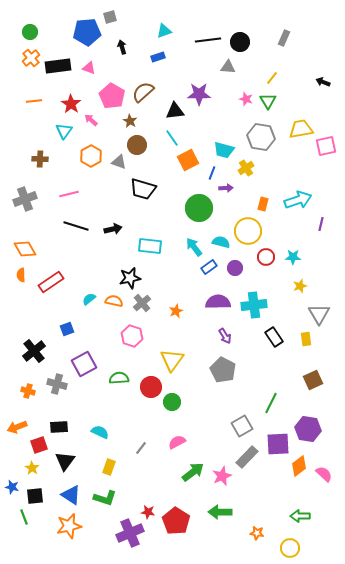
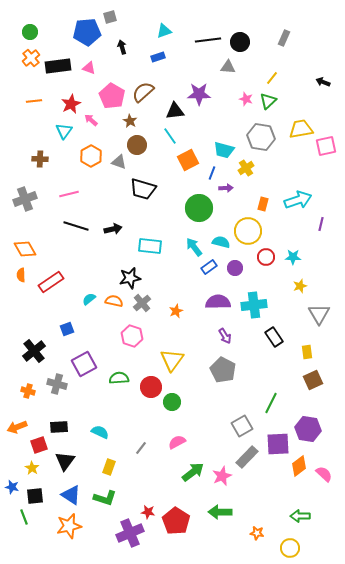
green triangle at (268, 101): rotated 18 degrees clockwise
red star at (71, 104): rotated 12 degrees clockwise
cyan line at (172, 138): moved 2 px left, 2 px up
yellow rectangle at (306, 339): moved 1 px right, 13 px down
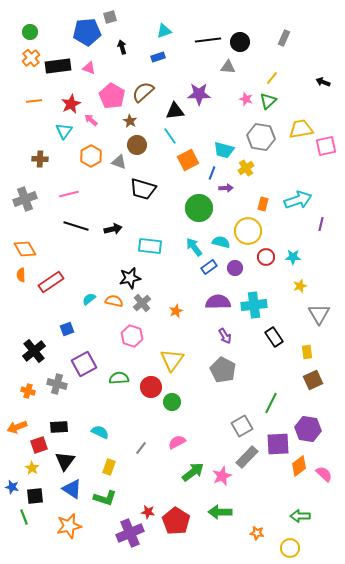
blue triangle at (71, 495): moved 1 px right, 6 px up
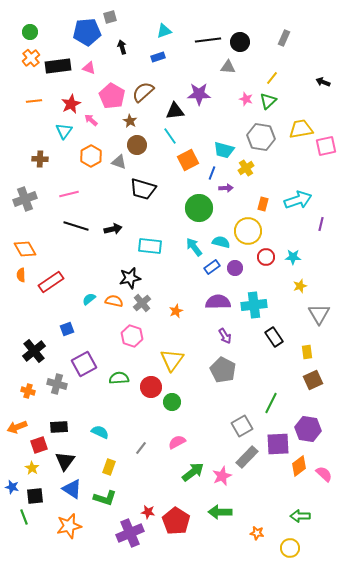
blue rectangle at (209, 267): moved 3 px right
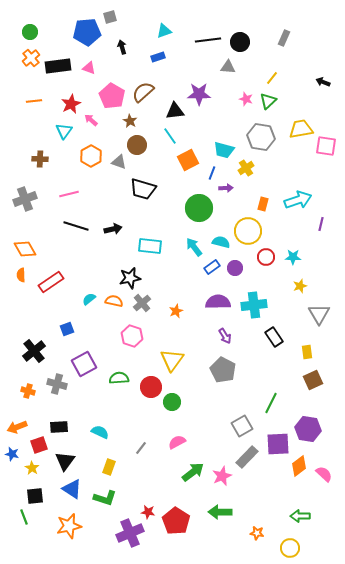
pink square at (326, 146): rotated 20 degrees clockwise
blue star at (12, 487): moved 33 px up
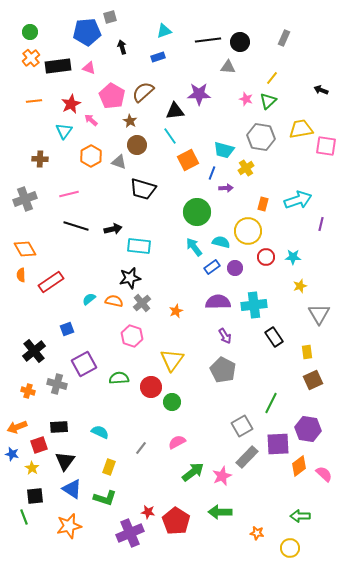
black arrow at (323, 82): moved 2 px left, 8 px down
green circle at (199, 208): moved 2 px left, 4 px down
cyan rectangle at (150, 246): moved 11 px left
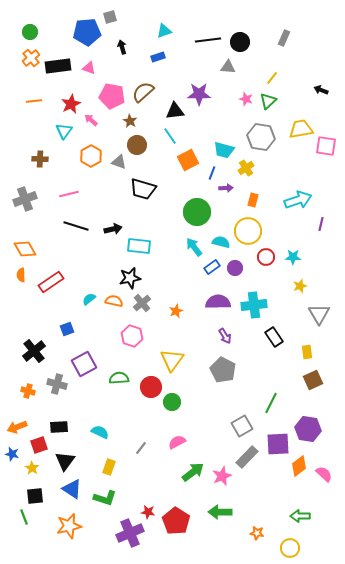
pink pentagon at (112, 96): rotated 20 degrees counterclockwise
orange rectangle at (263, 204): moved 10 px left, 4 px up
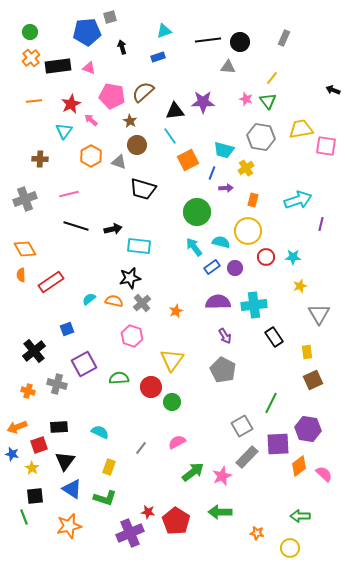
black arrow at (321, 90): moved 12 px right
purple star at (199, 94): moved 4 px right, 8 px down
green triangle at (268, 101): rotated 24 degrees counterclockwise
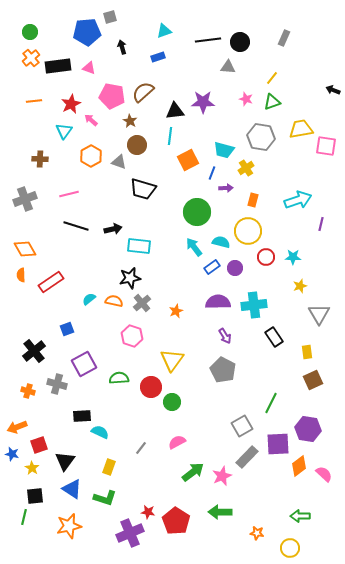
green triangle at (268, 101): moved 4 px right, 1 px down; rotated 48 degrees clockwise
cyan line at (170, 136): rotated 42 degrees clockwise
black rectangle at (59, 427): moved 23 px right, 11 px up
green line at (24, 517): rotated 35 degrees clockwise
